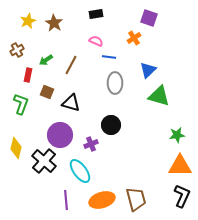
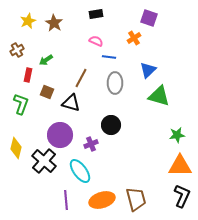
brown line: moved 10 px right, 13 px down
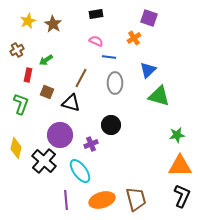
brown star: moved 1 px left, 1 px down
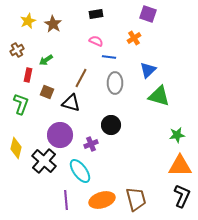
purple square: moved 1 px left, 4 px up
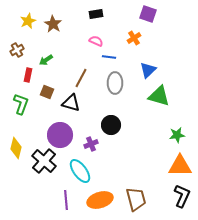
orange ellipse: moved 2 px left
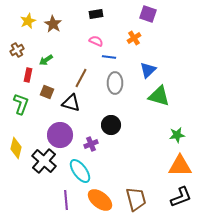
black L-shape: moved 1 px left, 1 px down; rotated 45 degrees clockwise
orange ellipse: rotated 55 degrees clockwise
